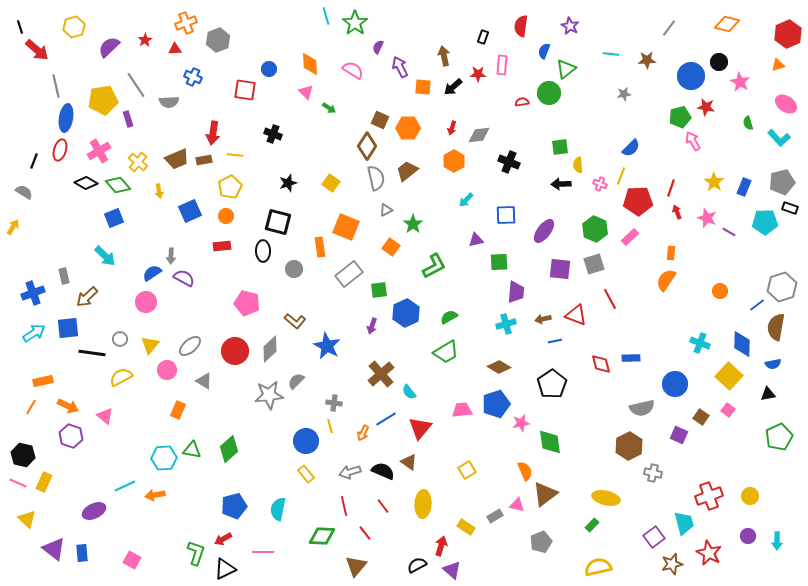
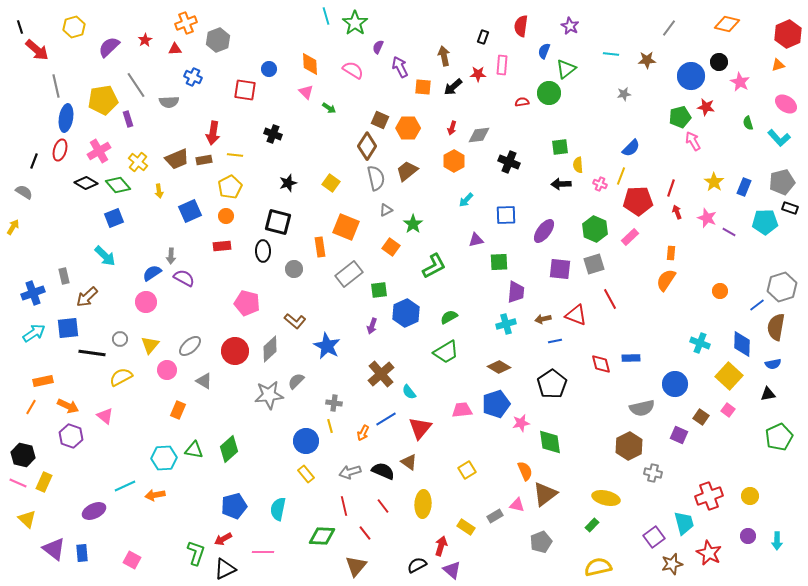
green triangle at (192, 450): moved 2 px right
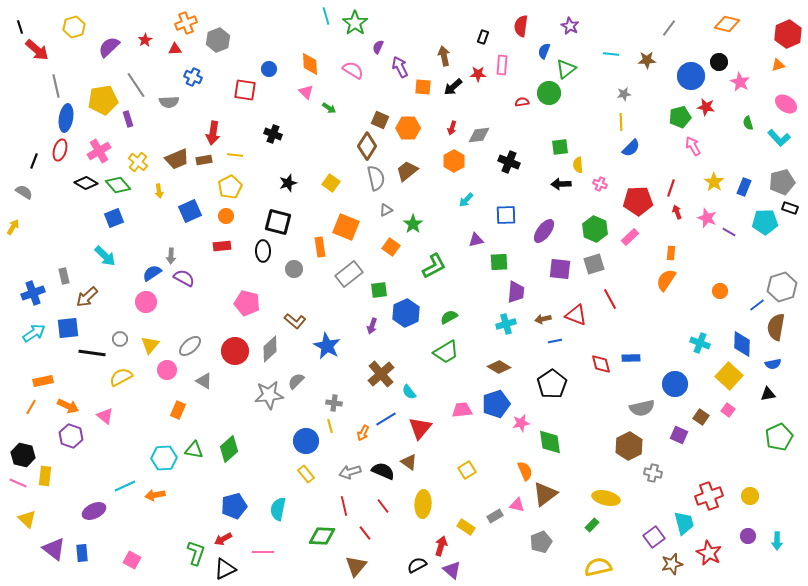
pink arrow at (693, 141): moved 5 px down
yellow line at (621, 176): moved 54 px up; rotated 24 degrees counterclockwise
yellow rectangle at (44, 482): moved 1 px right, 6 px up; rotated 18 degrees counterclockwise
